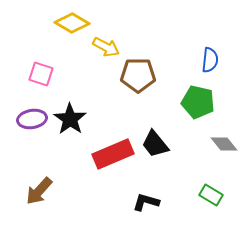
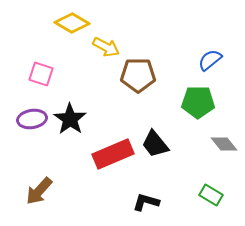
blue semicircle: rotated 135 degrees counterclockwise
green pentagon: rotated 12 degrees counterclockwise
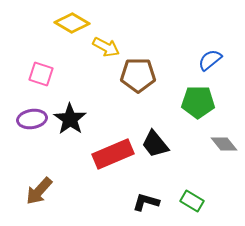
green rectangle: moved 19 px left, 6 px down
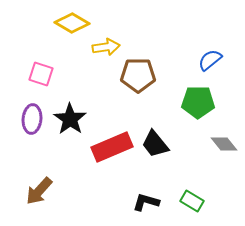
yellow arrow: rotated 36 degrees counterclockwise
purple ellipse: rotated 76 degrees counterclockwise
red rectangle: moved 1 px left, 7 px up
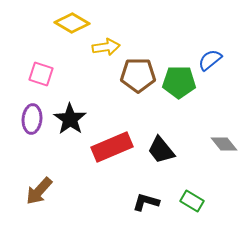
green pentagon: moved 19 px left, 20 px up
black trapezoid: moved 6 px right, 6 px down
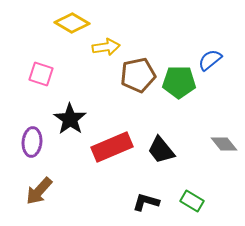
brown pentagon: rotated 12 degrees counterclockwise
purple ellipse: moved 23 px down
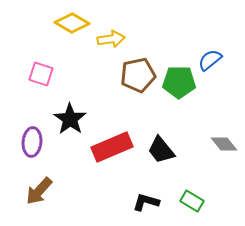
yellow arrow: moved 5 px right, 8 px up
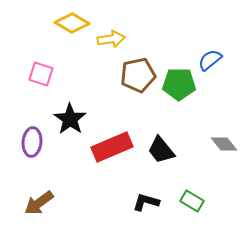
green pentagon: moved 2 px down
brown arrow: moved 12 px down; rotated 12 degrees clockwise
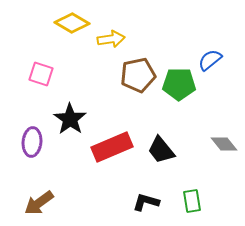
green rectangle: rotated 50 degrees clockwise
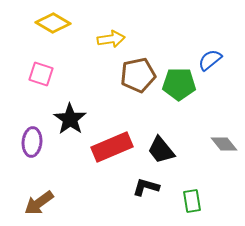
yellow diamond: moved 19 px left
black L-shape: moved 15 px up
